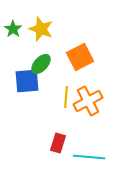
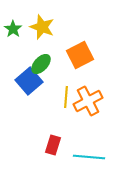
yellow star: moved 1 px right, 2 px up
orange square: moved 2 px up
blue square: moved 2 px right; rotated 36 degrees counterclockwise
red rectangle: moved 5 px left, 2 px down
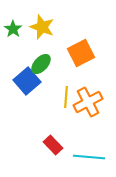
orange square: moved 1 px right, 2 px up
blue square: moved 2 px left
orange cross: moved 1 px down
red rectangle: rotated 60 degrees counterclockwise
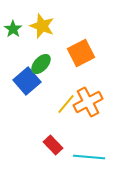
yellow star: moved 1 px up
yellow line: moved 7 px down; rotated 35 degrees clockwise
